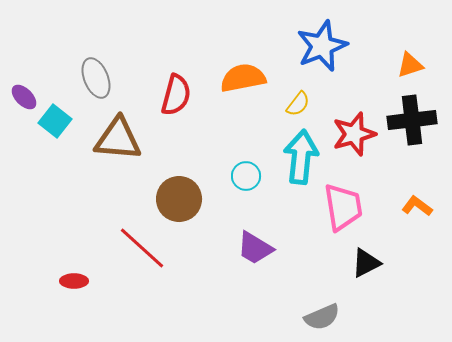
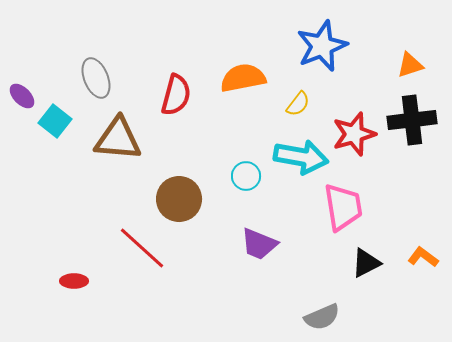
purple ellipse: moved 2 px left, 1 px up
cyan arrow: rotated 94 degrees clockwise
orange L-shape: moved 6 px right, 51 px down
purple trapezoid: moved 4 px right, 4 px up; rotated 9 degrees counterclockwise
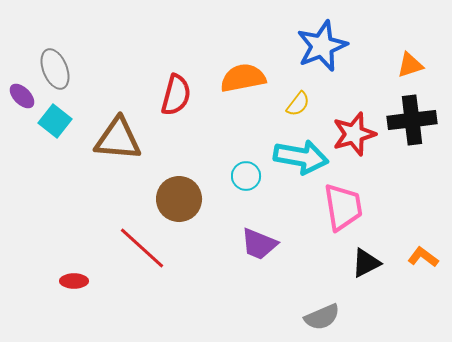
gray ellipse: moved 41 px left, 9 px up
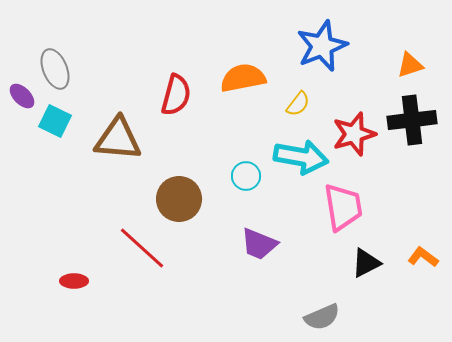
cyan square: rotated 12 degrees counterclockwise
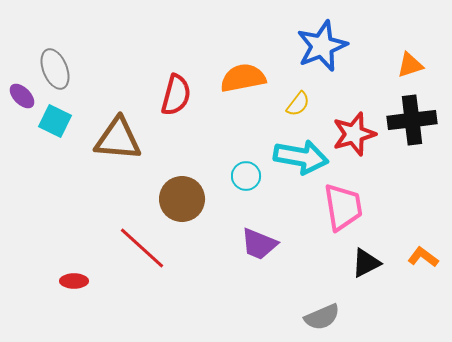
brown circle: moved 3 px right
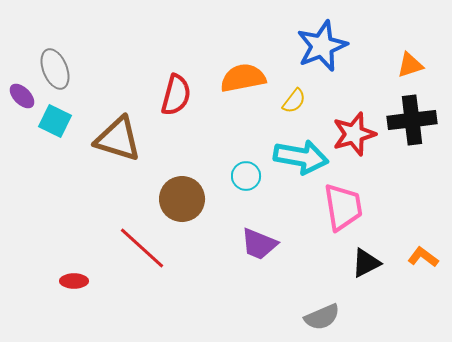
yellow semicircle: moved 4 px left, 3 px up
brown triangle: rotated 12 degrees clockwise
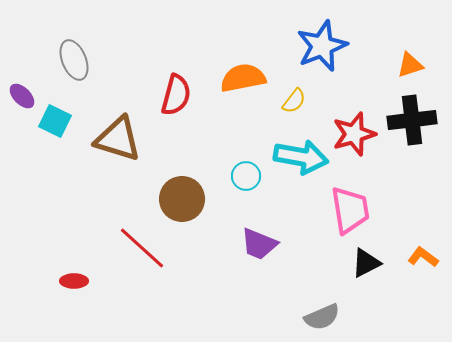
gray ellipse: moved 19 px right, 9 px up
pink trapezoid: moved 7 px right, 3 px down
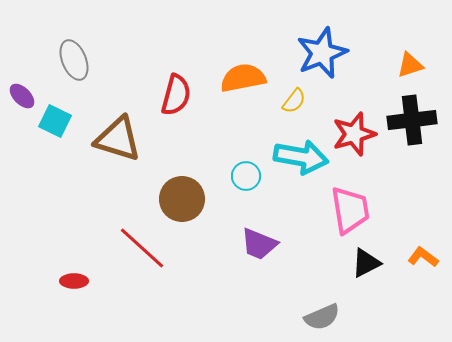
blue star: moved 7 px down
